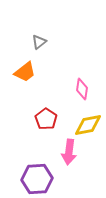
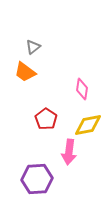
gray triangle: moved 6 px left, 5 px down
orange trapezoid: rotated 75 degrees clockwise
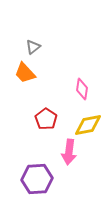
orange trapezoid: moved 1 px down; rotated 10 degrees clockwise
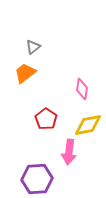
orange trapezoid: rotated 95 degrees clockwise
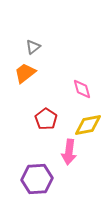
pink diamond: rotated 25 degrees counterclockwise
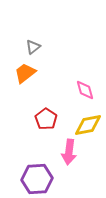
pink diamond: moved 3 px right, 1 px down
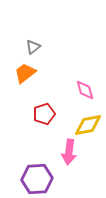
red pentagon: moved 2 px left, 5 px up; rotated 20 degrees clockwise
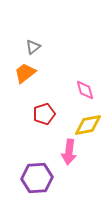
purple hexagon: moved 1 px up
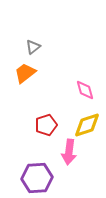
red pentagon: moved 2 px right, 11 px down
yellow diamond: moved 1 px left; rotated 8 degrees counterclockwise
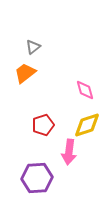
red pentagon: moved 3 px left
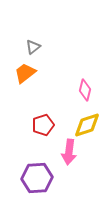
pink diamond: rotated 30 degrees clockwise
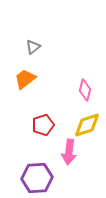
orange trapezoid: moved 6 px down
